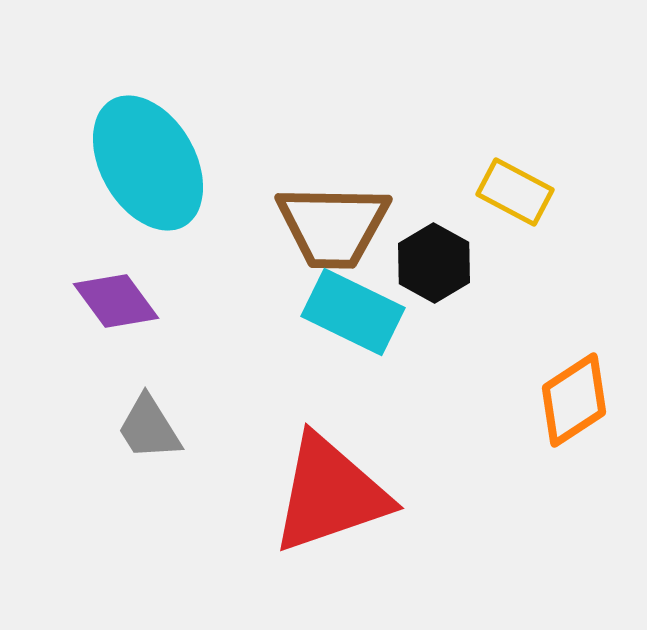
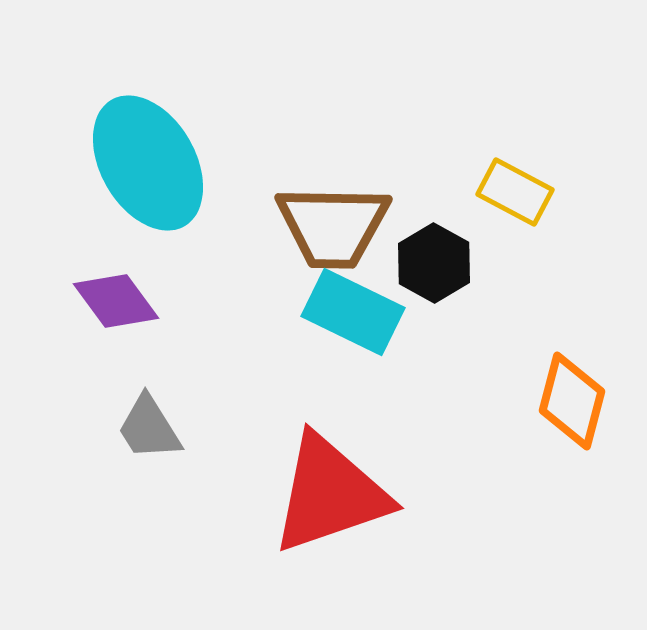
orange diamond: moved 2 px left, 1 px down; rotated 42 degrees counterclockwise
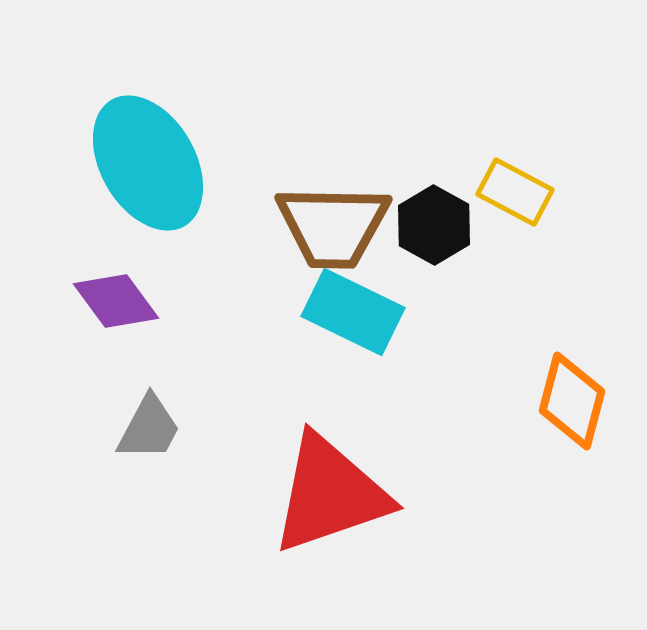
black hexagon: moved 38 px up
gray trapezoid: rotated 120 degrees counterclockwise
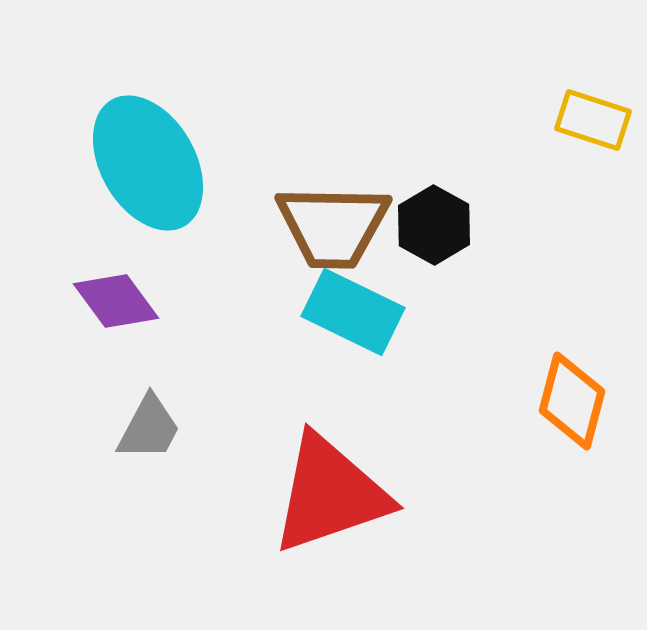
yellow rectangle: moved 78 px right, 72 px up; rotated 10 degrees counterclockwise
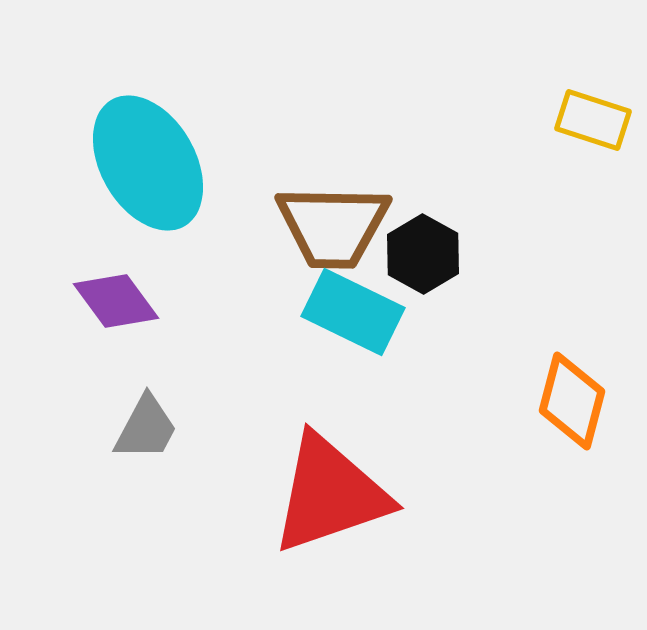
black hexagon: moved 11 px left, 29 px down
gray trapezoid: moved 3 px left
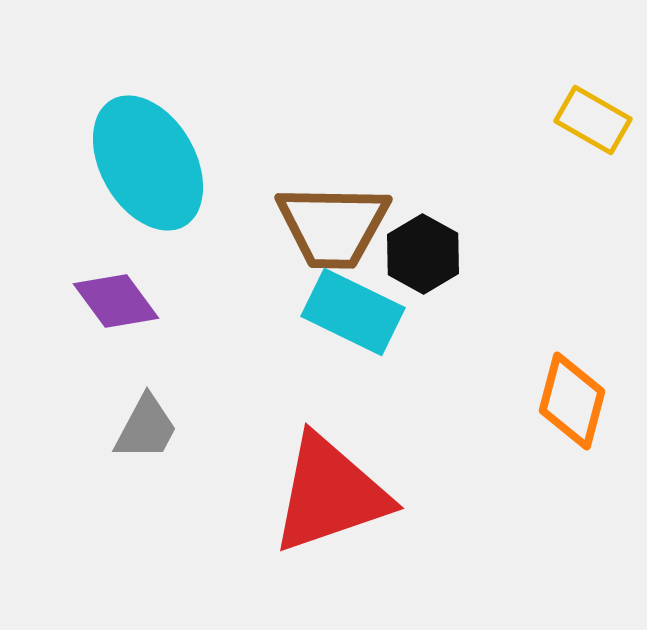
yellow rectangle: rotated 12 degrees clockwise
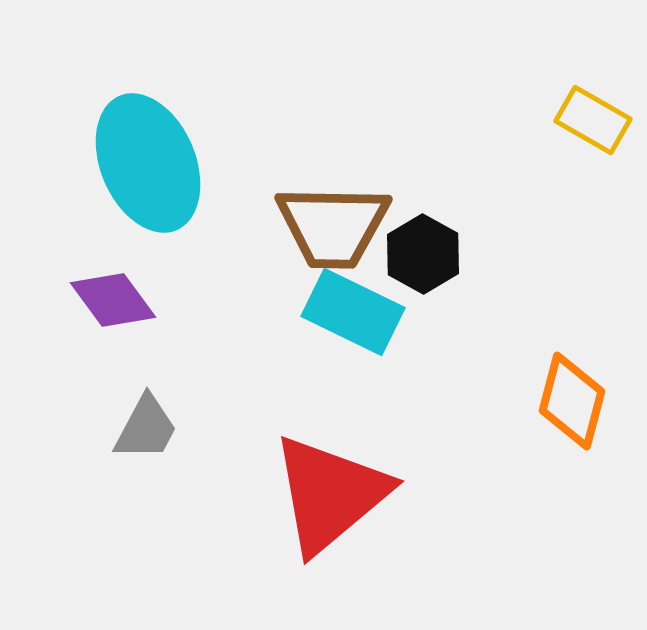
cyan ellipse: rotated 7 degrees clockwise
purple diamond: moved 3 px left, 1 px up
red triangle: rotated 21 degrees counterclockwise
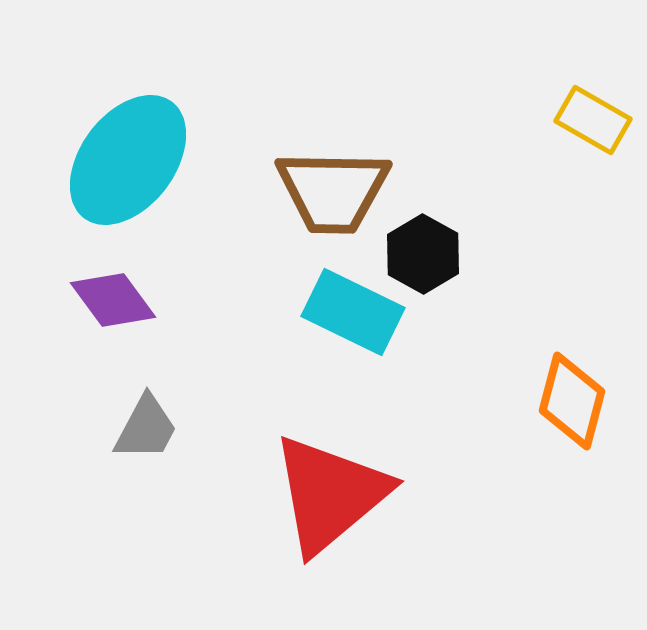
cyan ellipse: moved 20 px left, 3 px up; rotated 60 degrees clockwise
brown trapezoid: moved 35 px up
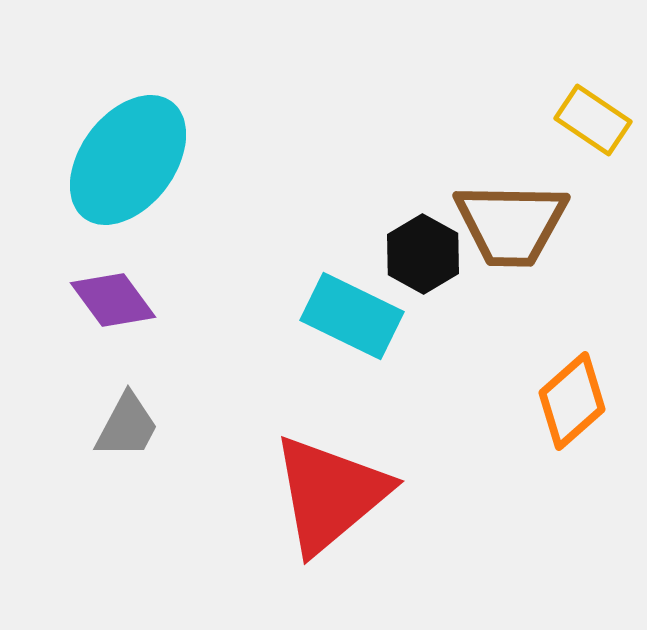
yellow rectangle: rotated 4 degrees clockwise
brown trapezoid: moved 178 px right, 33 px down
cyan rectangle: moved 1 px left, 4 px down
orange diamond: rotated 34 degrees clockwise
gray trapezoid: moved 19 px left, 2 px up
